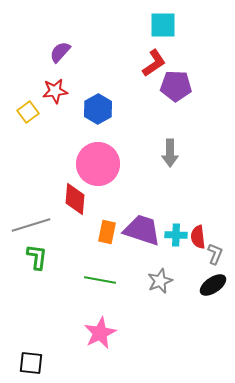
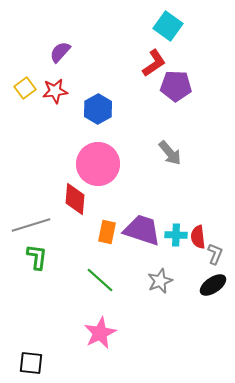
cyan square: moved 5 px right, 1 px down; rotated 36 degrees clockwise
yellow square: moved 3 px left, 24 px up
gray arrow: rotated 40 degrees counterclockwise
green line: rotated 32 degrees clockwise
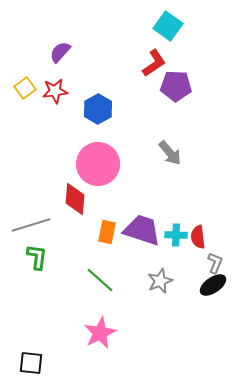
gray L-shape: moved 9 px down
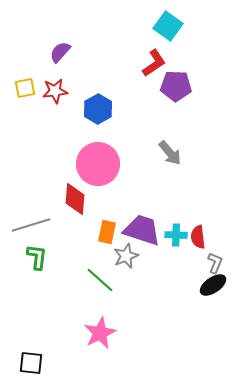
yellow square: rotated 25 degrees clockwise
gray star: moved 34 px left, 25 px up
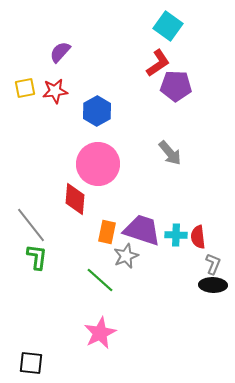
red L-shape: moved 4 px right
blue hexagon: moved 1 px left, 2 px down
gray line: rotated 69 degrees clockwise
gray L-shape: moved 2 px left, 1 px down
black ellipse: rotated 36 degrees clockwise
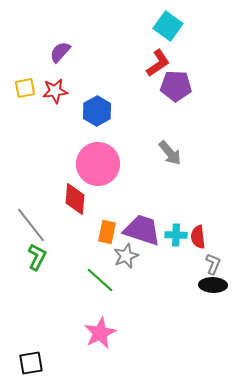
green L-shape: rotated 20 degrees clockwise
black square: rotated 15 degrees counterclockwise
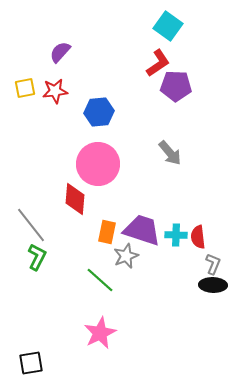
blue hexagon: moved 2 px right, 1 px down; rotated 24 degrees clockwise
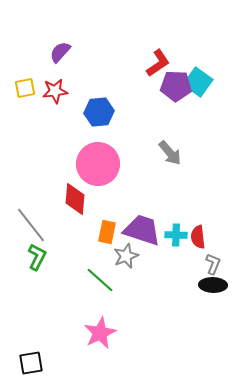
cyan square: moved 30 px right, 56 px down
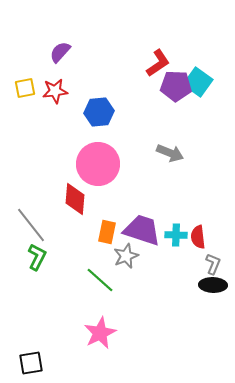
gray arrow: rotated 28 degrees counterclockwise
